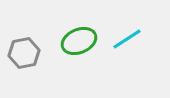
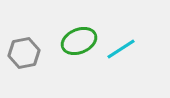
cyan line: moved 6 px left, 10 px down
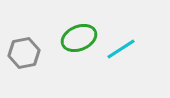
green ellipse: moved 3 px up
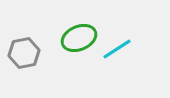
cyan line: moved 4 px left
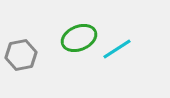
gray hexagon: moved 3 px left, 2 px down
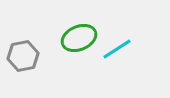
gray hexagon: moved 2 px right, 1 px down
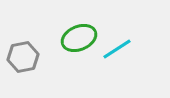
gray hexagon: moved 1 px down
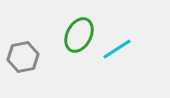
green ellipse: moved 3 px up; rotated 40 degrees counterclockwise
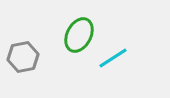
cyan line: moved 4 px left, 9 px down
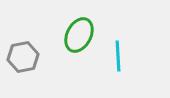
cyan line: moved 5 px right, 2 px up; rotated 60 degrees counterclockwise
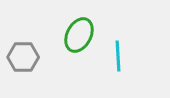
gray hexagon: rotated 12 degrees clockwise
